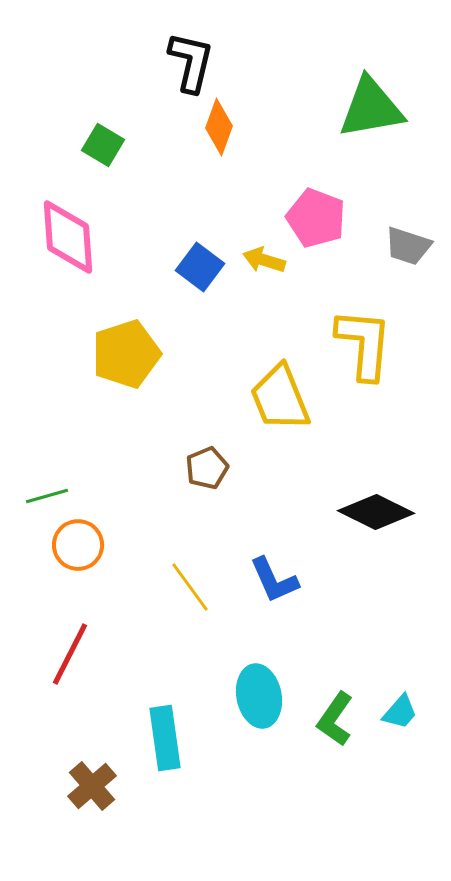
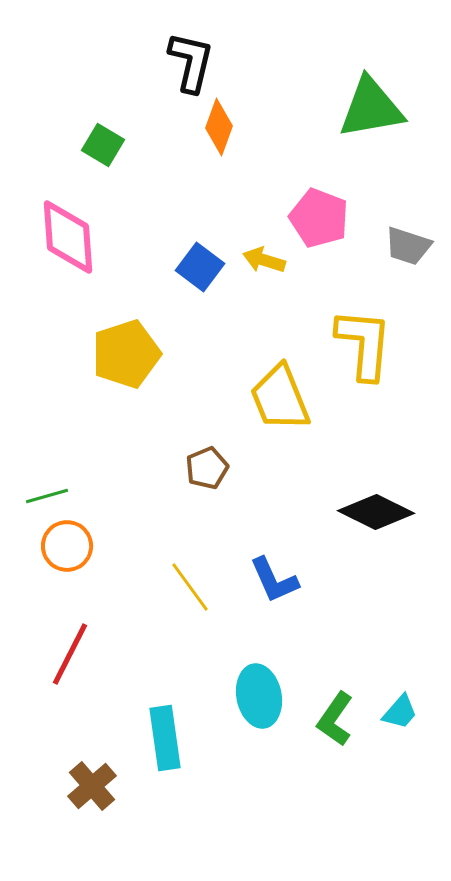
pink pentagon: moved 3 px right
orange circle: moved 11 px left, 1 px down
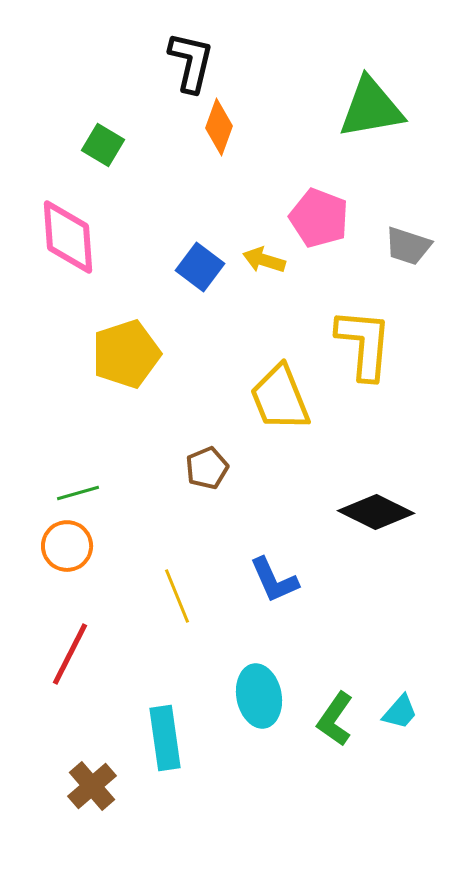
green line: moved 31 px right, 3 px up
yellow line: moved 13 px left, 9 px down; rotated 14 degrees clockwise
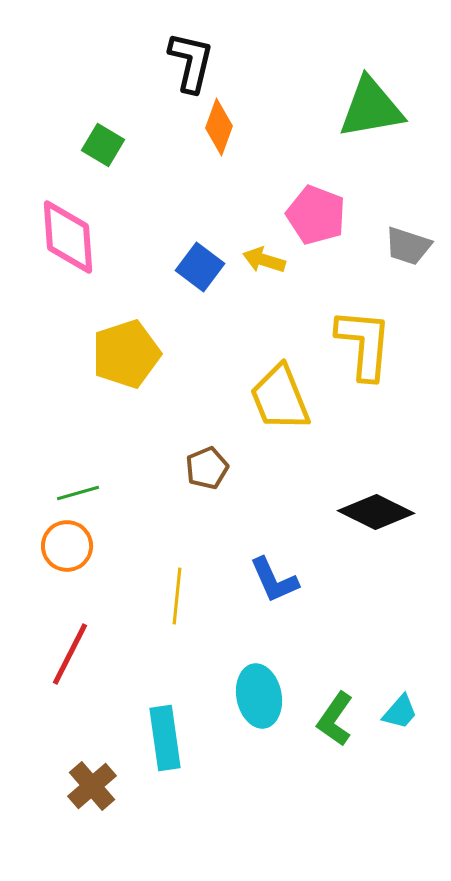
pink pentagon: moved 3 px left, 3 px up
yellow line: rotated 28 degrees clockwise
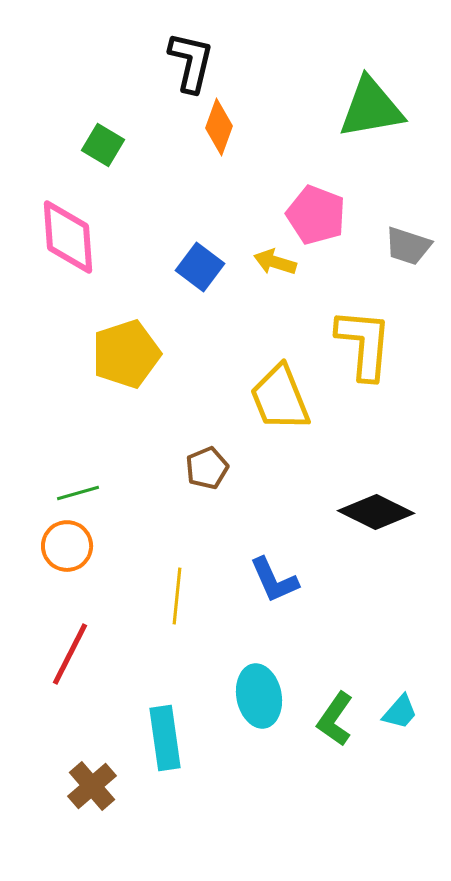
yellow arrow: moved 11 px right, 2 px down
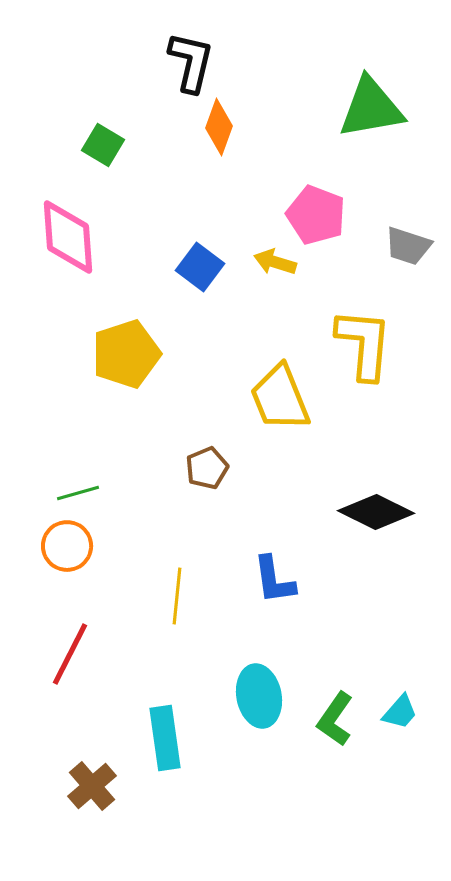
blue L-shape: rotated 16 degrees clockwise
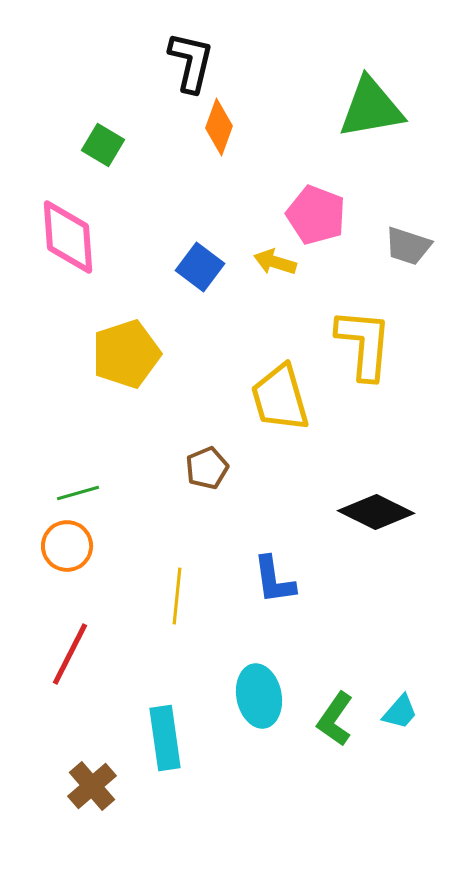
yellow trapezoid: rotated 6 degrees clockwise
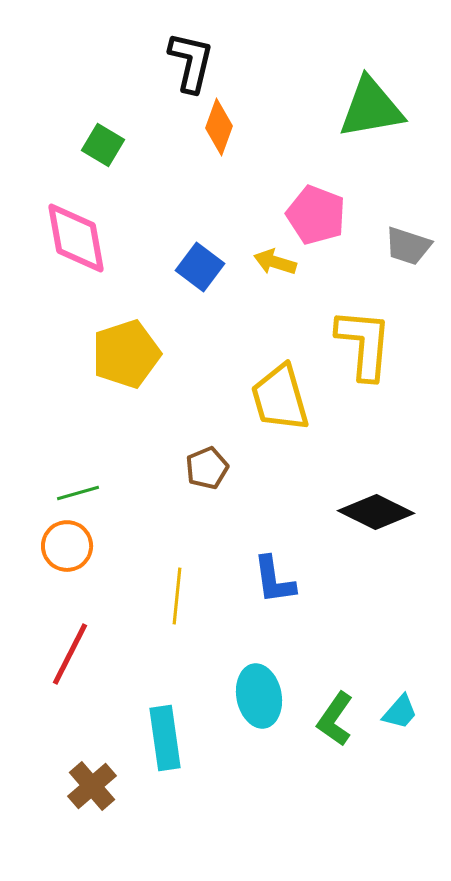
pink diamond: moved 8 px right, 1 px down; rotated 6 degrees counterclockwise
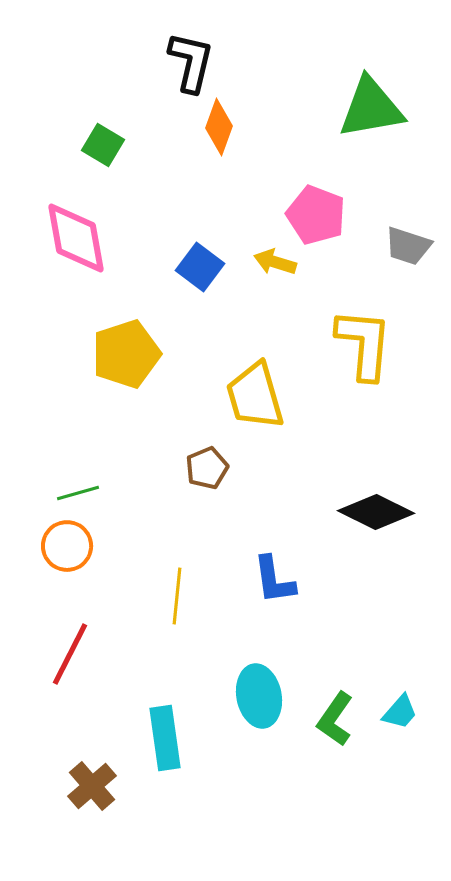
yellow trapezoid: moved 25 px left, 2 px up
